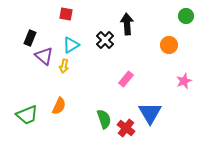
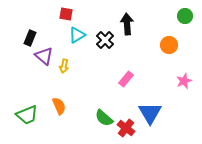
green circle: moved 1 px left
cyan triangle: moved 6 px right, 10 px up
orange semicircle: rotated 48 degrees counterclockwise
green semicircle: moved 1 px up; rotated 150 degrees clockwise
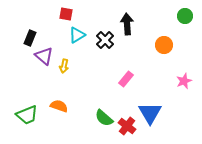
orange circle: moved 5 px left
orange semicircle: rotated 48 degrees counterclockwise
red cross: moved 1 px right, 2 px up
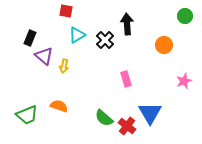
red square: moved 3 px up
pink rectangle: rotated 56 degrees counterclockwise
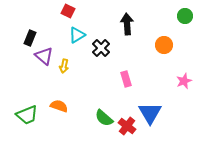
red square: moved 2 px right; rotated 16 degrees clockwise
black cross: moved 4 px left, 8 px down
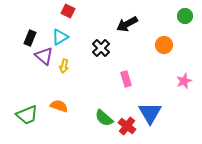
black arrow: rotated 115 degrees counterclockwise
cyan triangle: moved 17 px left, 2 px down
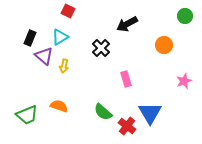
green semicircle: moved 1 px left, 6 px up
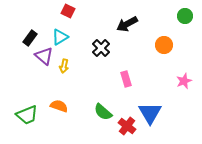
black rectangle: rotated 14 degrees clockwise
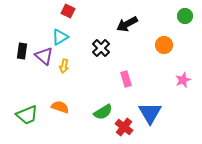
black rectangle: moved 8 px left, 13 px down; rotated 28 degrees counterclockwise
pink star: moved 1 px left, 1 px up
orange semicircle: moved 1 px right, 1 px down
green semicircle: rotated 72 degrees counterclockwise
red cross: moved 3 px left, 1 px down
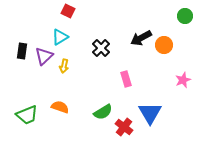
black arrow: moved 14 px right, 14 px down
purple triangle: rotated 36 degrees clockwise
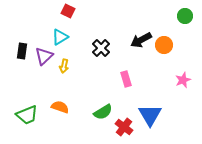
black arrow: moved 2 px down
blue triangle: moved 2 px down
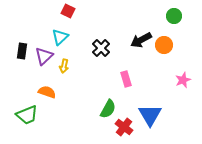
green circle: moved 11 px left
cyan triangle: rotated 12 degrees counterclockwise
orange semicircle: moved 13 px left, 15 px up
green semicircle: moved 5 px right, 3 px up; rotated 30 degrees counterclockwise
